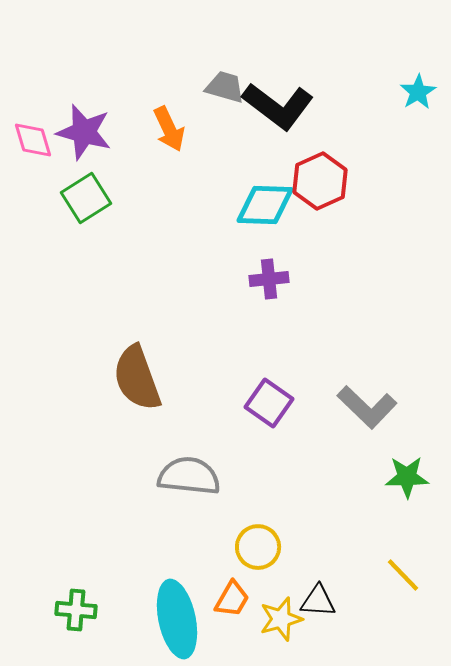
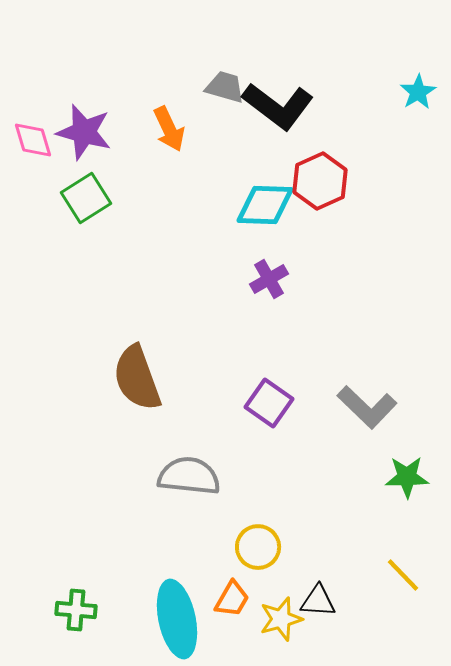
purple cross: rotated 24 degrees counterclockwise
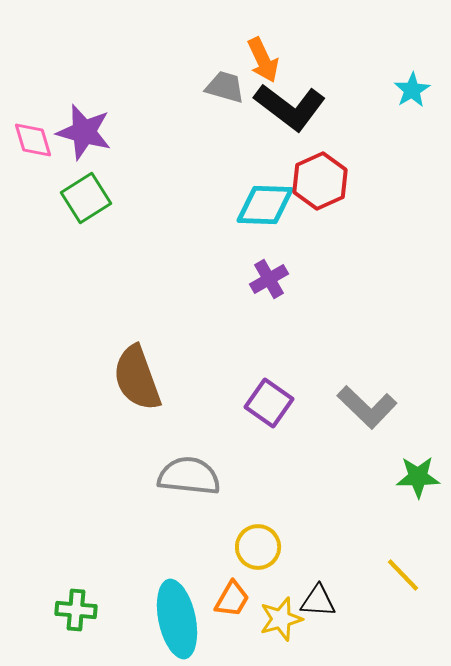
cyan star: moved 6 px left, 2 px up
black L-shape: moved 12 px right, 1 px down
orange arrow: moved 94 px right, 69 px up
green star: moved 11 px right
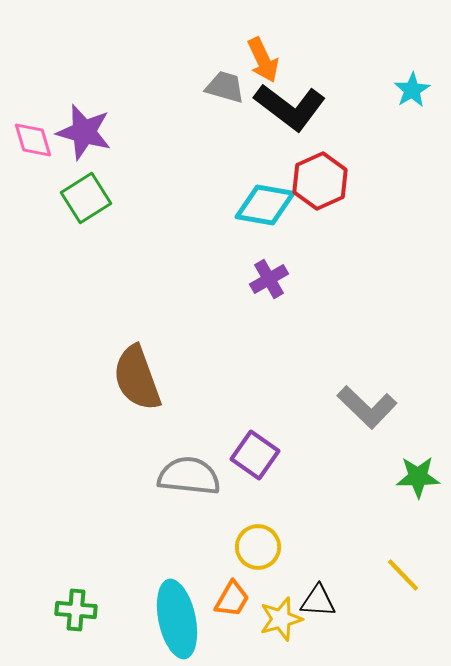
cyan diamond: rotated 8 degrees clockwise
purple square: moved 14 px left, 52 px down
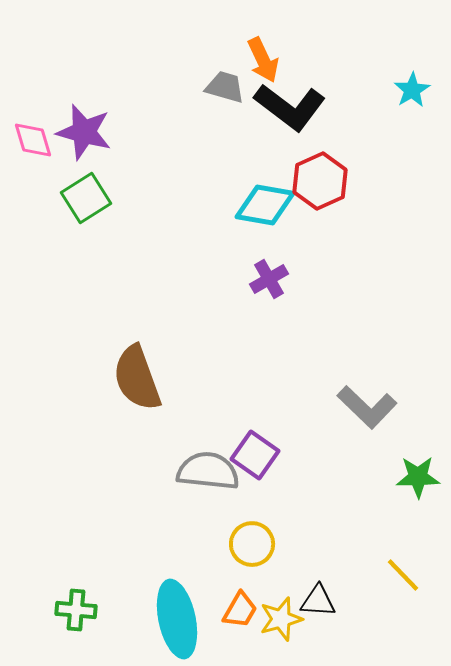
gray semicircle: moved 19 px right, 5 px up
yellow circle: moved 6 px left, 3 px up
orange trapezoid: moved 8 px right, 11 px down
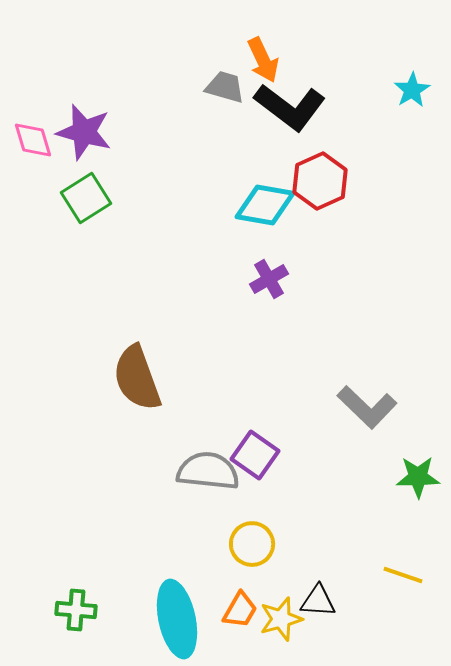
yellow line: rotated 27 degrees counterclockwise
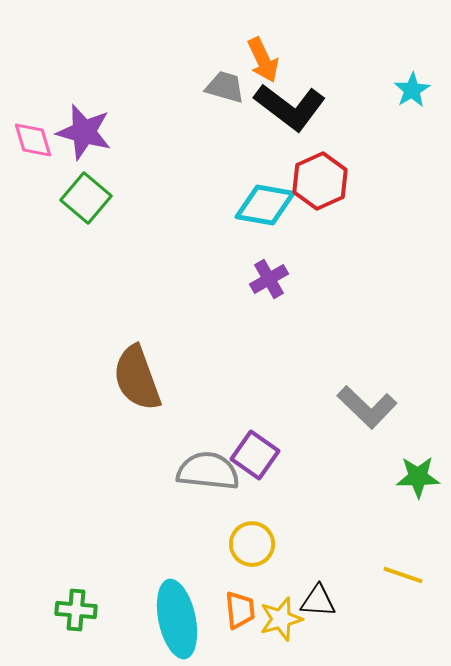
green square: rotated 18 degrees counterclockwise
orange trapezoid: rotated 36 degrees counterclockwise
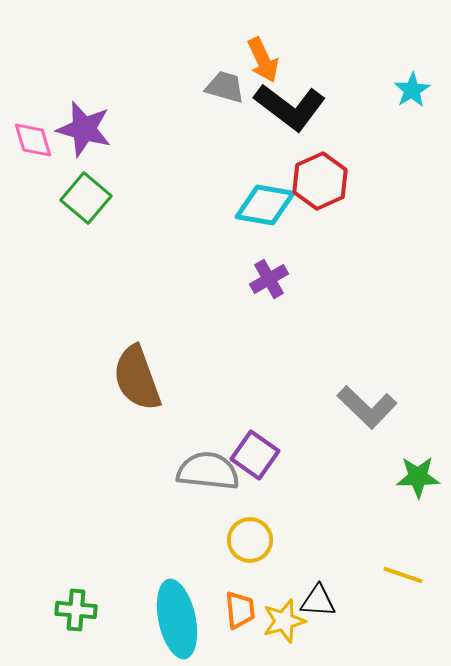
purple star: moved 3 px up
yellow circle: moved 2 px left, 4 px up
yellow star: moved 3 px right, 2 px down
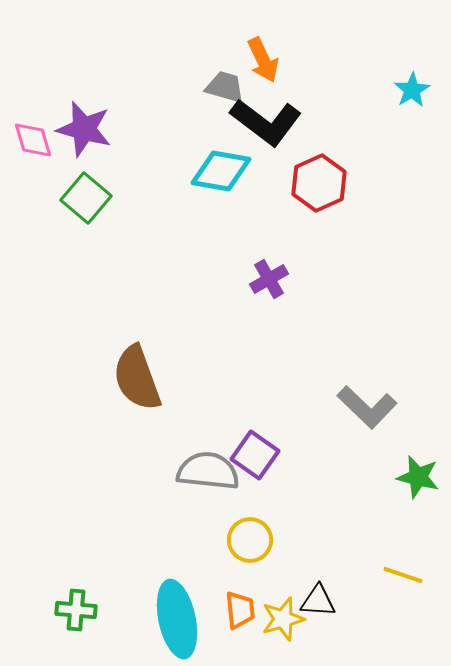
black L-shape: moved 24 px left, 15 px down
red hexagon: moved 1 px left, 2 px down
cyan diamond: moved 44 px left, 34 px up
green star: rotated 15 degrees clockwise
yellow star: moved 1 px left, 2 px up
